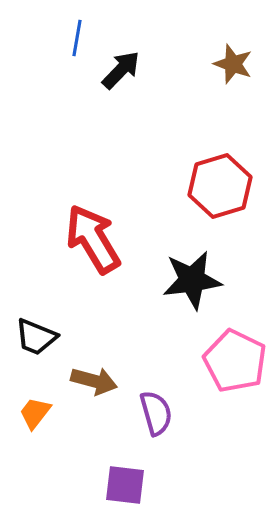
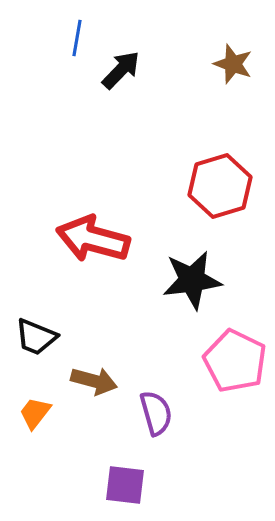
red arrow: rotated 44 degrees counterclockwise
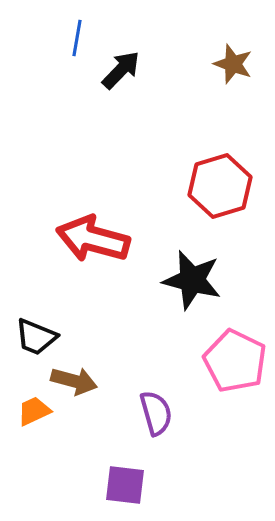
black star: rotated 22 degrees clockwise
brown arrow: moved 20 px left
orange trapezoid: moved 1 px left, 2 px up; rotated 27 degrees clockwise
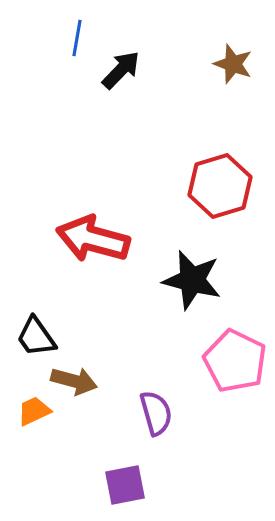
black trapezoid: rotated 33 degrees clockwise
purple square: rotated 18 degrees counterclockwise
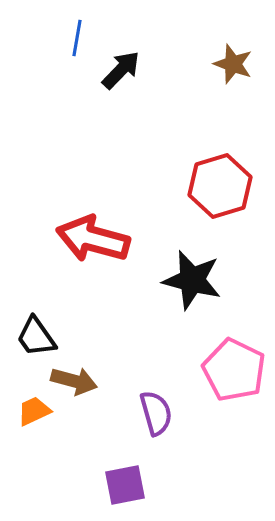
pink pentagon: moved 1 px left, 9 px down
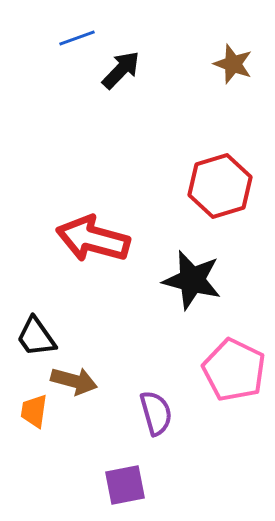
blue line: rotated 60 degrees clockwise
orange trapezoid: rotated 57 degrees counterclockwise
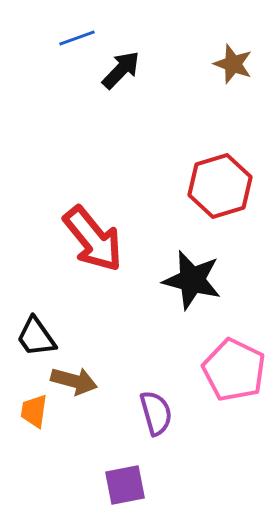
red arrow: rotated 144 degrees counterclockwise
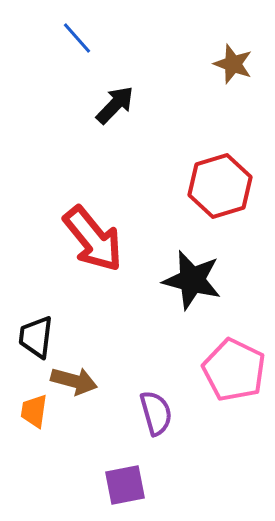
blue line: rotated 69 degrees clockwise
black arrow: moved 6 px left, 35 px down
black trapezoid: rotated 42 degrees clockwise
